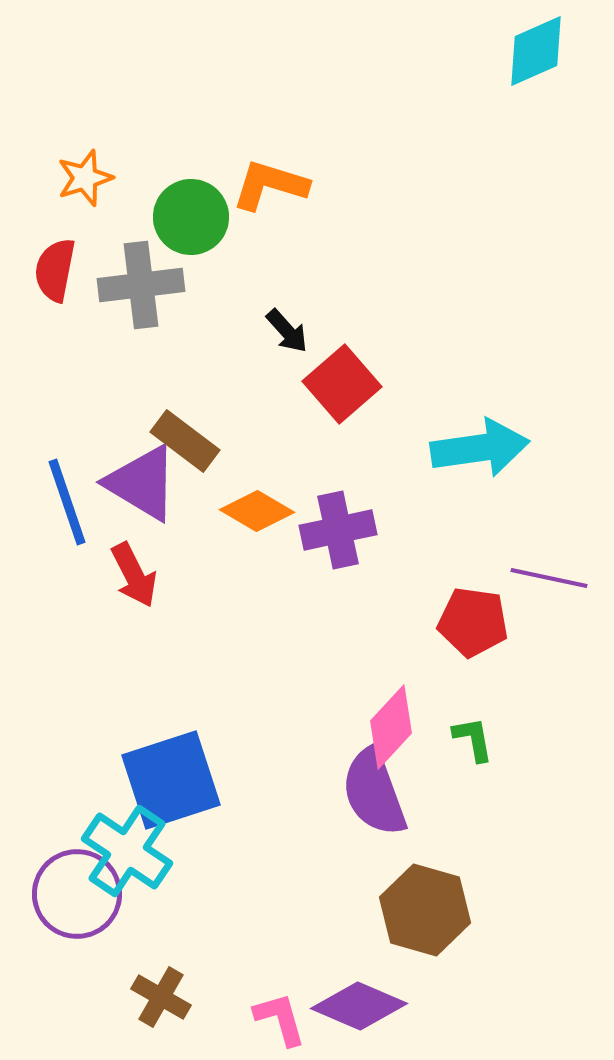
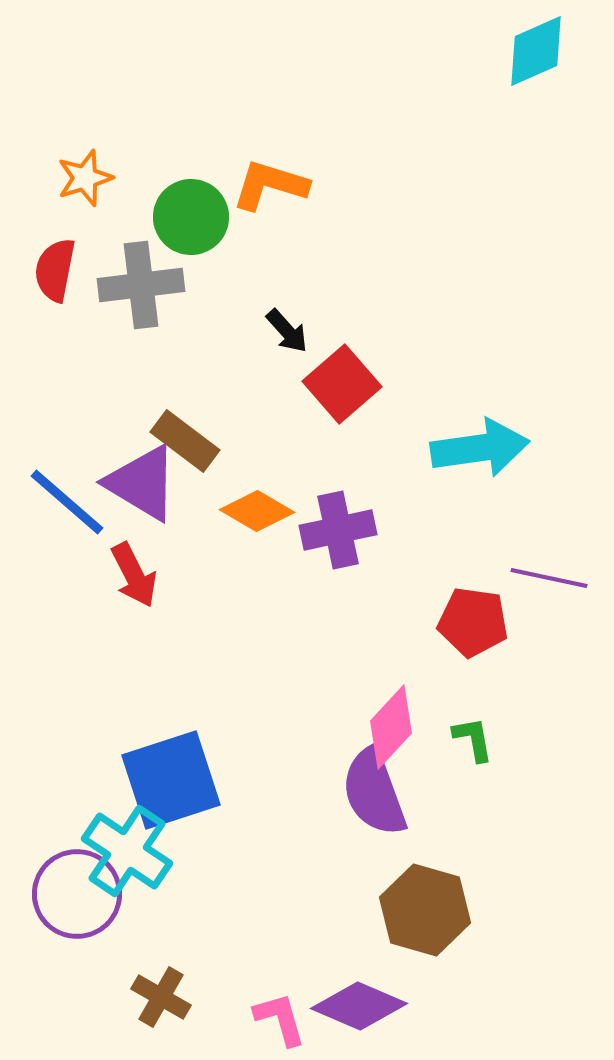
blue line: rotated 30 degrees counterclockwise
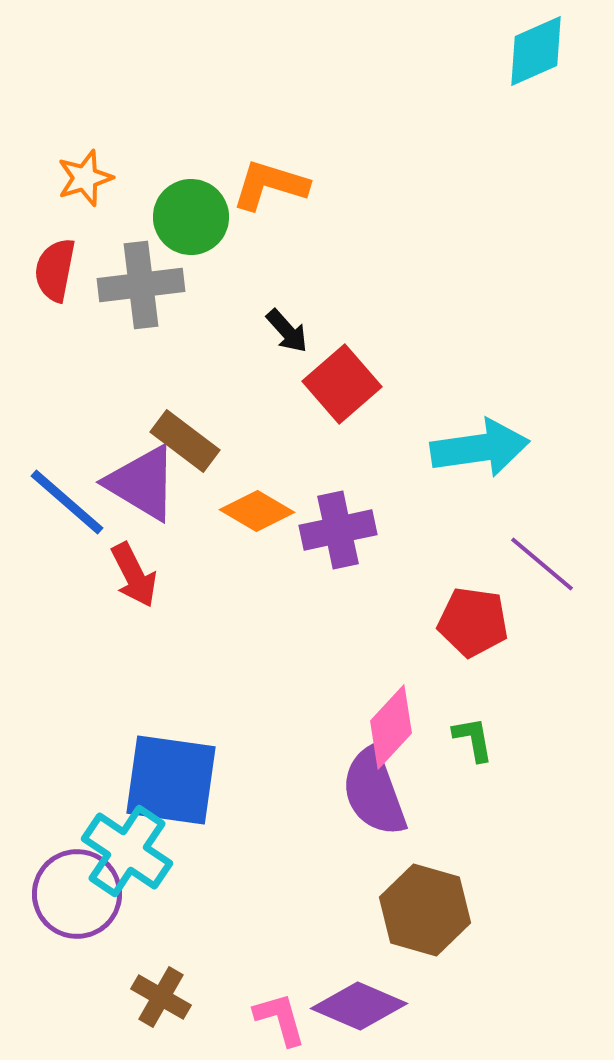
purple line: moved 7 px left, 14 px up; rotated 28 degrees clockwise
blue square: rotated 26 degrees clockwise
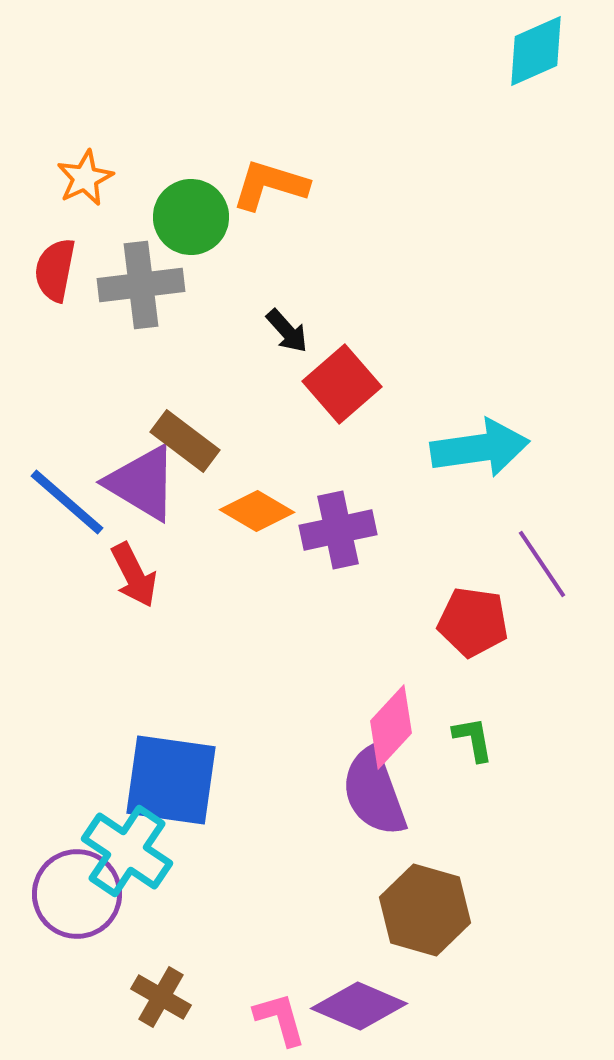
orange star: rotated 8 degrees counterclockwise
purple line: rotated 16 degrees clockwise
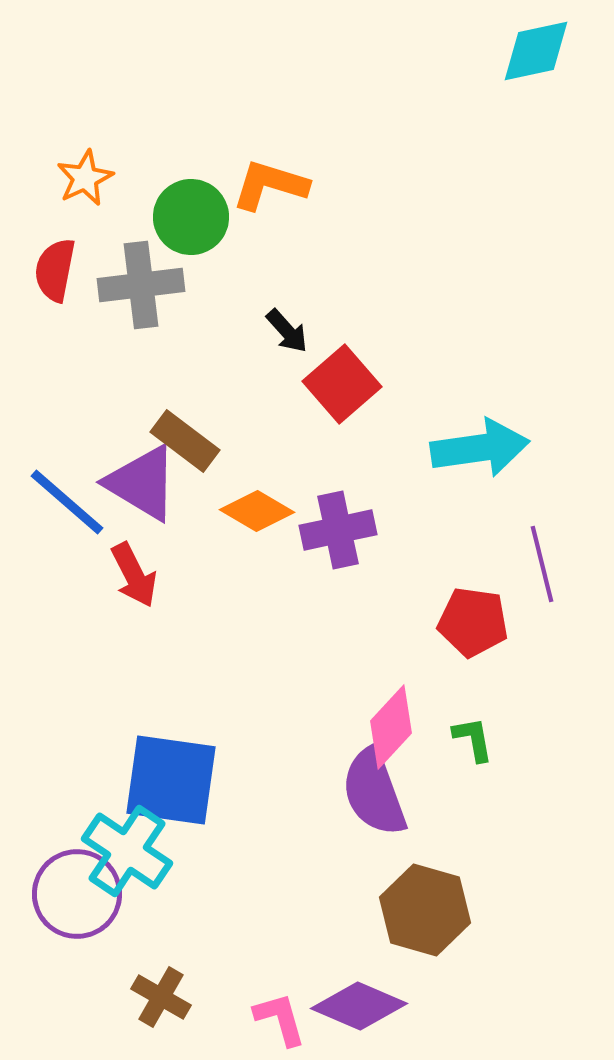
cyan diamond: rotated 12 degrees clockwise
purple line: rotated 20 degrees clockwise
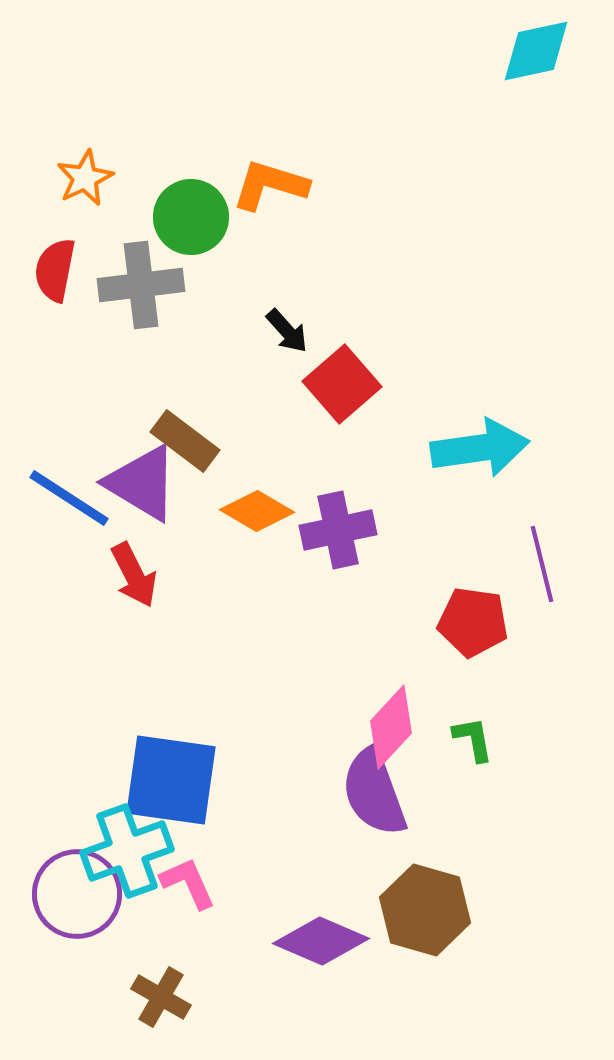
blue line: moved 2 px right, 4 px up; rotated 8 degrees counterclockwise
cyan cross: rotated 36 degrees clockwise
purple diamond: moved 38 px left, 65 px up
pink L-shape: moved 92 px left, 136 px up; rotated 8 degrees counterclockwise
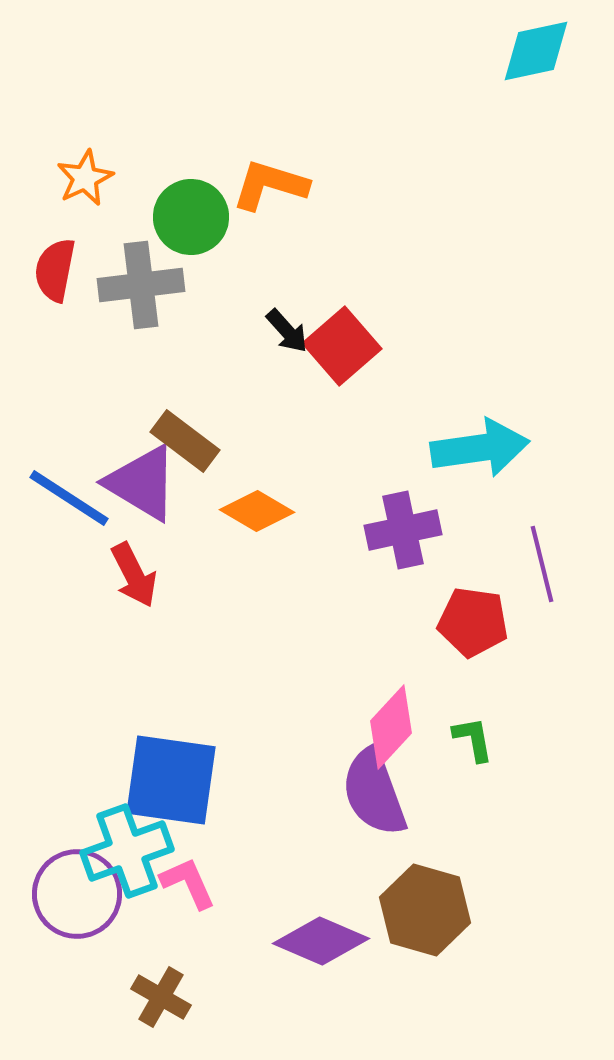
red square: moved 38 px up
purple cross: moved 65 px right
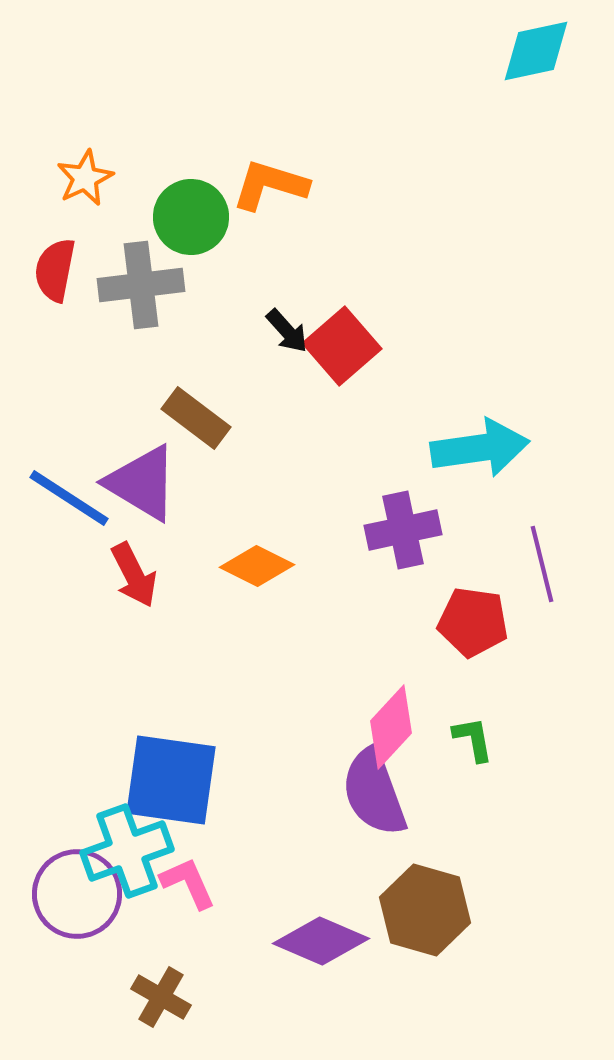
brown rectangle: moved 11 px right, 23 px up
orange diamond: moved 55 px down; rotated 4 degrees counterclockwise
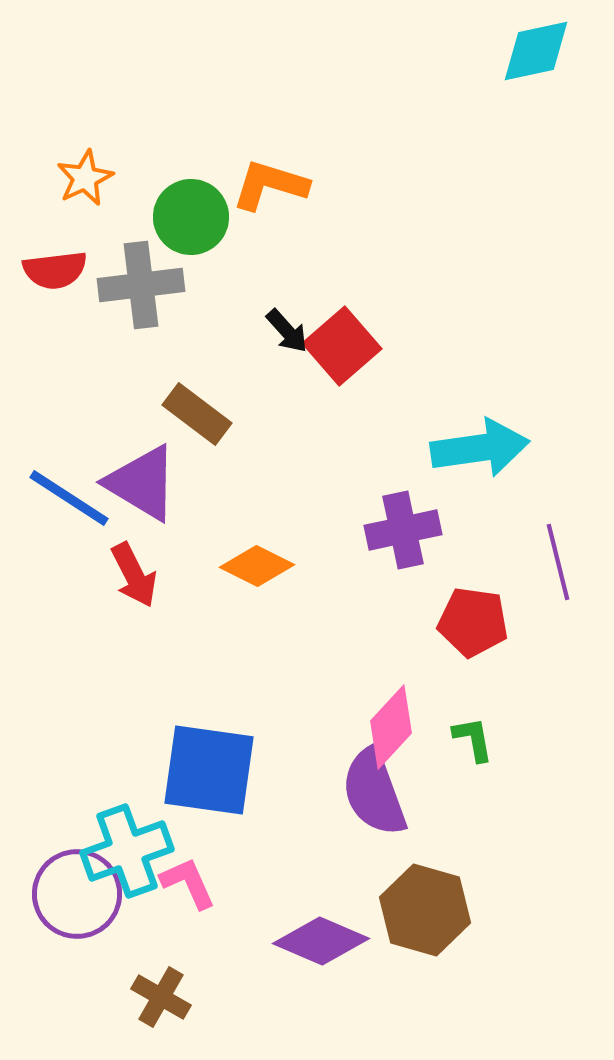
red semicircle: rotated 108 degrees counterclockwise
brown rectangle: moved 1 px right, 4 px up
purple line: moved 16 px right, 2 px up
blue square: moved 38 px right, 10 px up
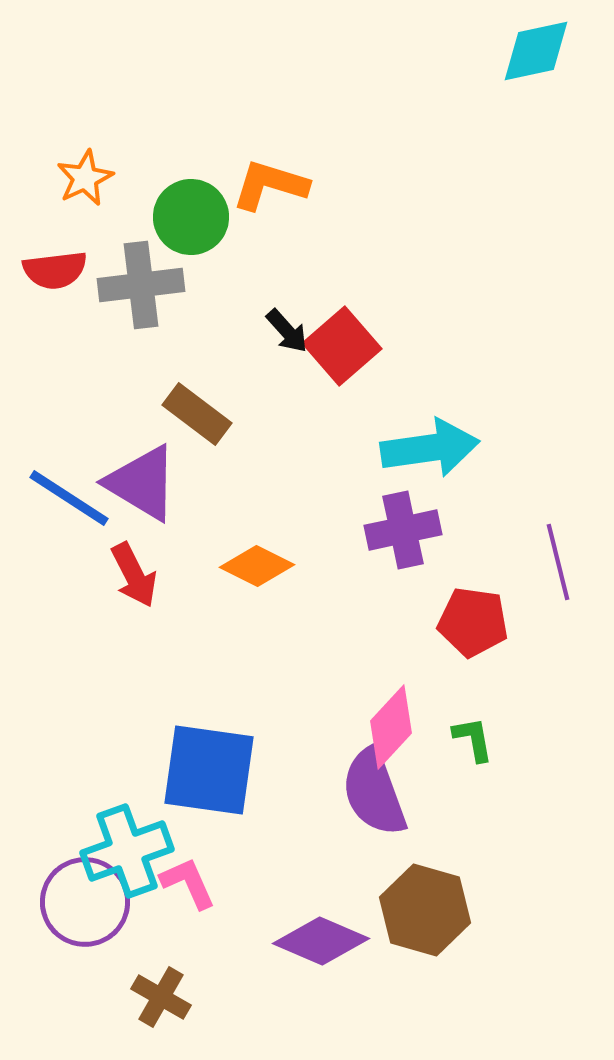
cyan arrow: moved 50 px left
purple circle: moved 8 px right, 8 px down
